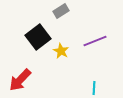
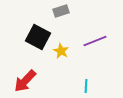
gray rectangle: rotated 14 degrees clockwise
black square: rotated 25 degrees counterclockwise
red arrow: moved 5 px right, 1 px down
cyan line: moved 8 px left, 2 px up
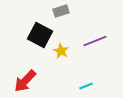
black square: moved 2 px right, 2 px up
cyan line: rotated 64 degrees clockwise
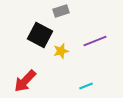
yellow star: rotated 28 degrees clockwise
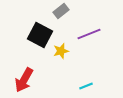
gray rectangle: rotated 21 degrees counterclockwise
purple line: moved 6 px left, 7 px up
red arrow: moved 1 px left, 1 px up; rotated 15 degrees counterclockwise
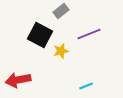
red arrow: moved 6 px left; rotated 50 degrees clockwise
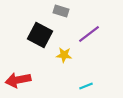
gray rectangle: rotated 56 degrees clockwise
purple line: rotated 15 degrees counterclockwise
yellow star: moved 3 px right, 4 px down; rotated 21 degrees clockwise
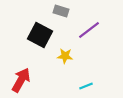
purple line: moved 4 px up
yellow star: moved 1 px right, 1 px down
red arrow: moved 3 px right; rotated 130 degrees clockwise
